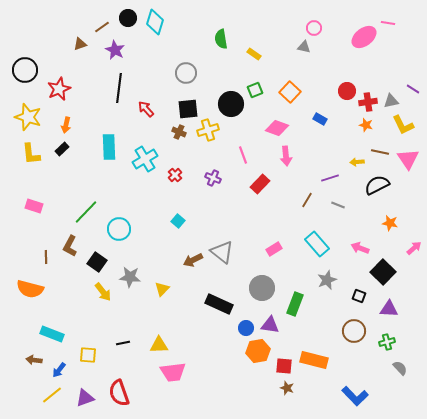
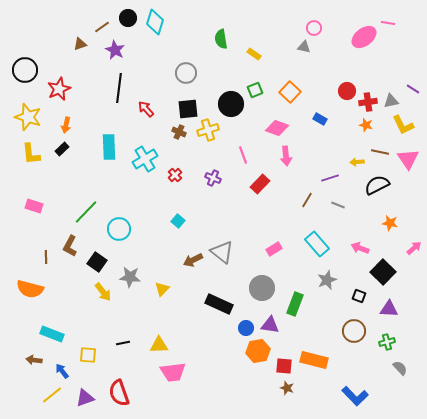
blue arrow at (59, 370): moved 3 px right, 1 px down; rotated 105 degrees clockwise
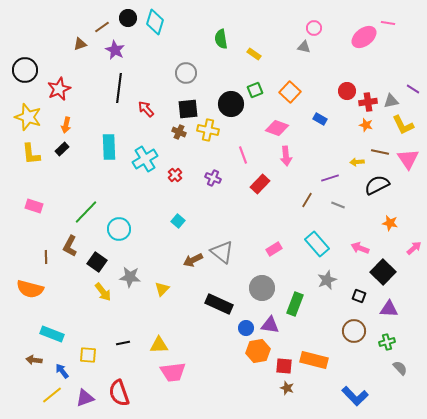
yellow cross at (208, 130): rotated 30 degrees clockwise
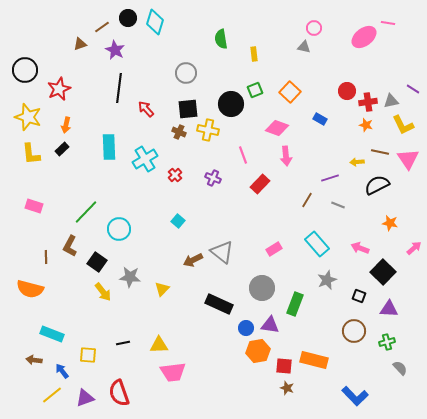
yellow rectangle at (254, 54): rotated 48 degrees clockwise
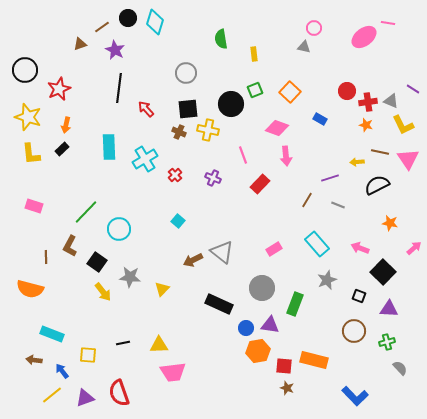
gray triangle at (391, 101): rotated 35 degrees clockwise
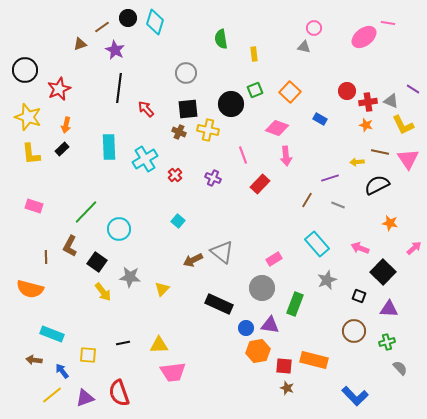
pink rectangle at (274, 249): moved 10 px down
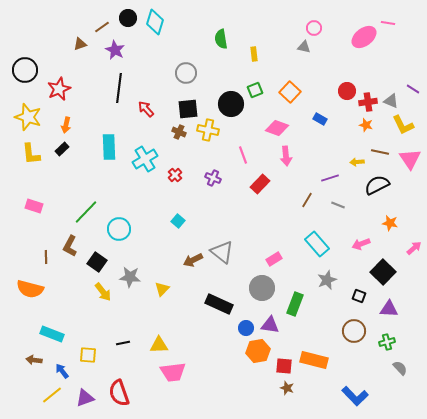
pink triangle at (408, 159): moved 2 px right
pink arrow at (360, 248): moved 1 px right, 4 px up; rotated 42 degrees counterclockwise
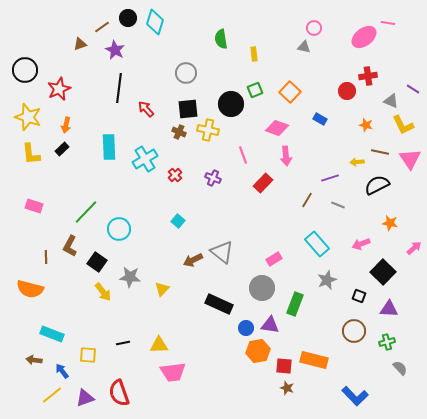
red cross at (368, 102): moved 26 px up
red rectangle at (260, 184): moved 3 px right, 1 px up
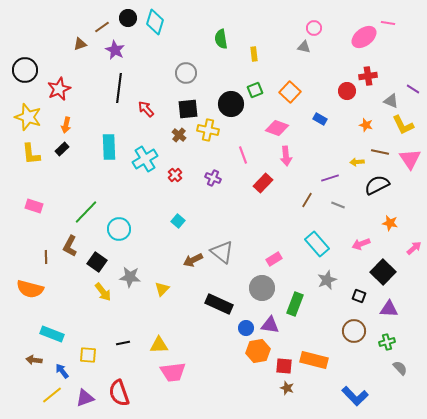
brown cross at (179, 132): moved 3 px down; rotated 16 degrees clockwise
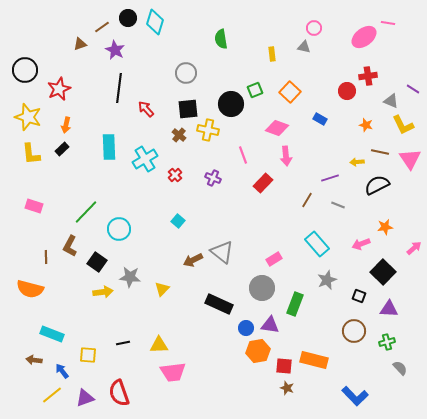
yellow rectangle at (254, 54): moved 18 px right
orange star at (390, 223): moved 5 px left, 4 px down; rotated 21 degrees counterclockwise
yellow arrow at (103, 292): rotated 60 degrees counterclockwise
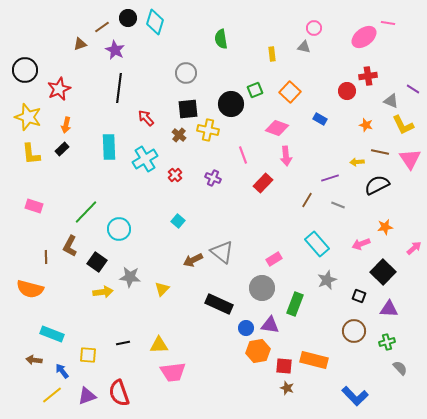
red arrow at (146, 109): moved 9 px down
purple triangle at (85, 398): moved 2 px right, 2 px up
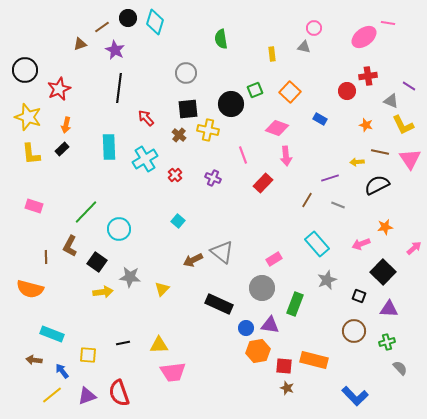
purple line at (413, 89): moved 4 px left, 3 px up
